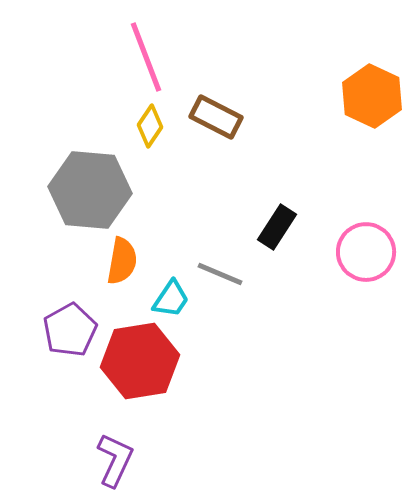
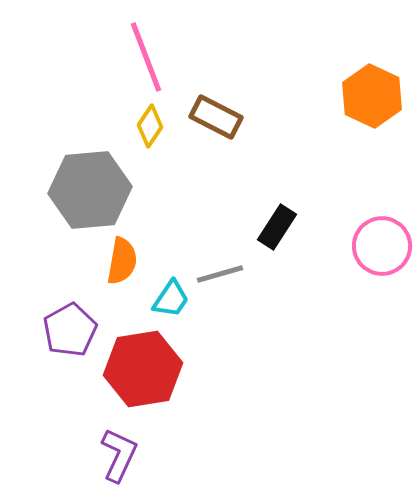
gray hexagon: rotated 10 degrees counterclockwise
pink circle: moved 16 px right, 6 px up
gray line: rotated 39 degrees counterclockwise
red hexagon: moved 3 px right, 8 px down
purple L-shape: moved 4 px right, 5 px up
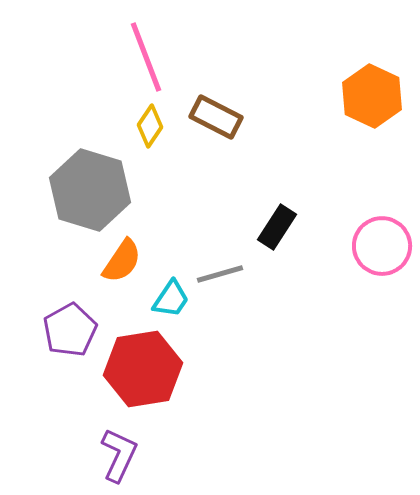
gray hexagon: rotated 22 degrees clockwise
orange semicircle: rotated 24 degrees clockwise
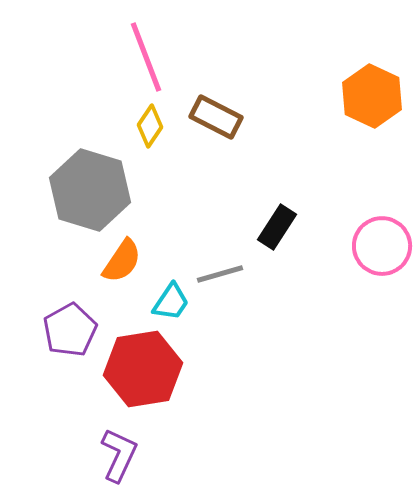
cyan trapezoid: moved 3 px down
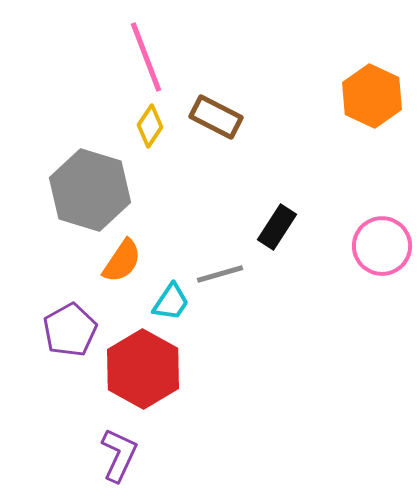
red hexagon: rotated 22 degrees counterclockwise
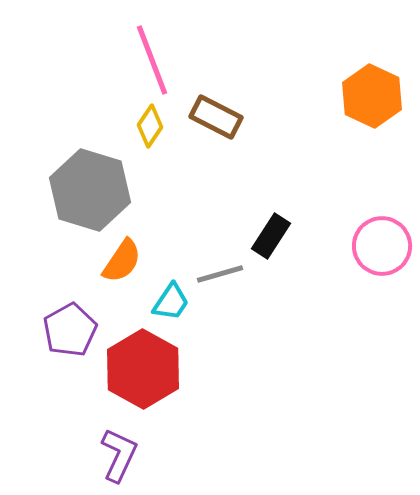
pink line: moved 6 px right, 3 px down
black rectangle: moved 6 px left, 9 px down
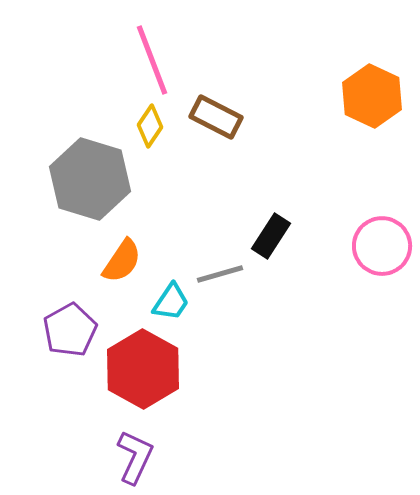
gray hexagon: moved 11 px up
purple L-shape: moved 16 px right, 2 px down
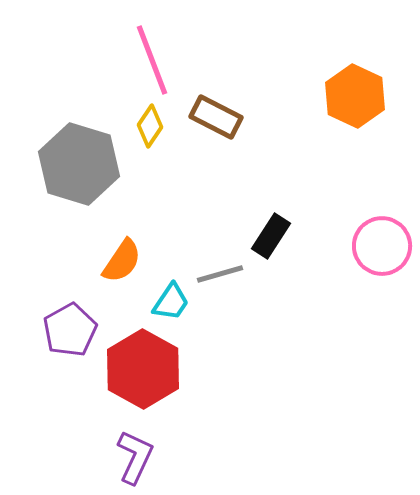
orange hexagon: moved 17 px left
gray hexagon: moved 11 px left, 15 px up
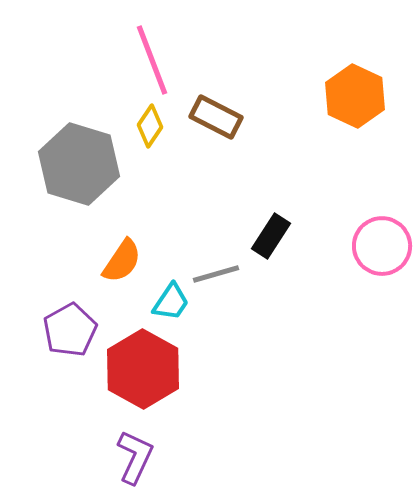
gray line: moved 4 px left
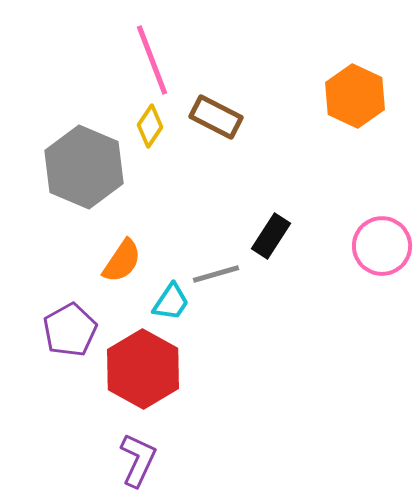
gray hexagon: moved 5 px right, 3 px down; rotated 6 degrees clockwise
purple L-shape: moved 3 px right, 3 px down
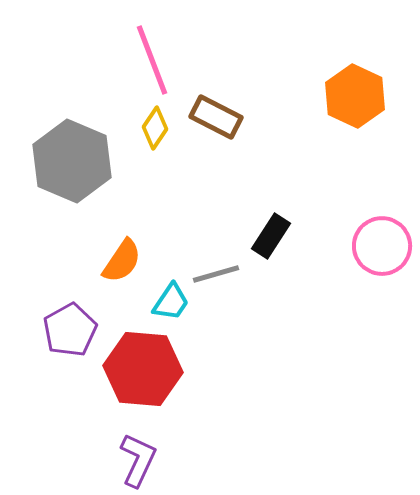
yellow diamond: moved 5 px right, 2 px down
gray hexagon: moved 12 px left, 6 px up
red hexagon: rotated 24 degrees counterclockwise
